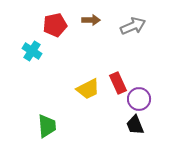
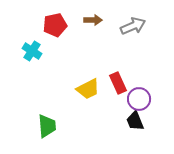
brown arrow: moved 2 px right
black trapezoid: moved 4 px up
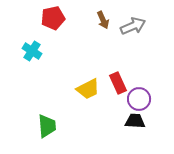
brown arrow: moved 10 px right; rotated 66 degrees clockwise
red pentagon: moved 2 px left, 7 px up
black trapezoid: rotated 115 degrees clockwise
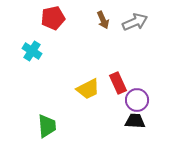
gray arrow: moved 2 px right, 4 px up
purple circle: moved 2 px left, 1 px down
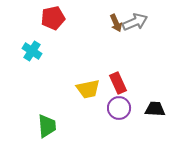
brown arrow: moved 13 px right, 3 px down
yellow trapezoid: rotated 15 degrees clockwise
purple circle: moved 18 px left, 8 px down
black trapezoid: moved 20 px right, 12 px up
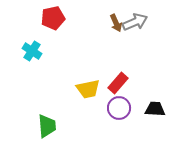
red rectangle: rotated 65 degrees clockwise
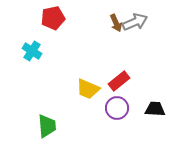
red rectangle: moved 1 px right, 2 px up; rotated 10 degrees clockwise
yellow trapezoid: rotated 35 degrees clockwise
purple circle: moved 2 px left
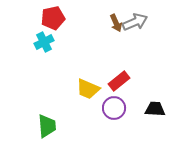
cyan cross: moved 12 px right, 9 px up; rotated 30 degrees clockwise
purple circle: moved 3 px left
